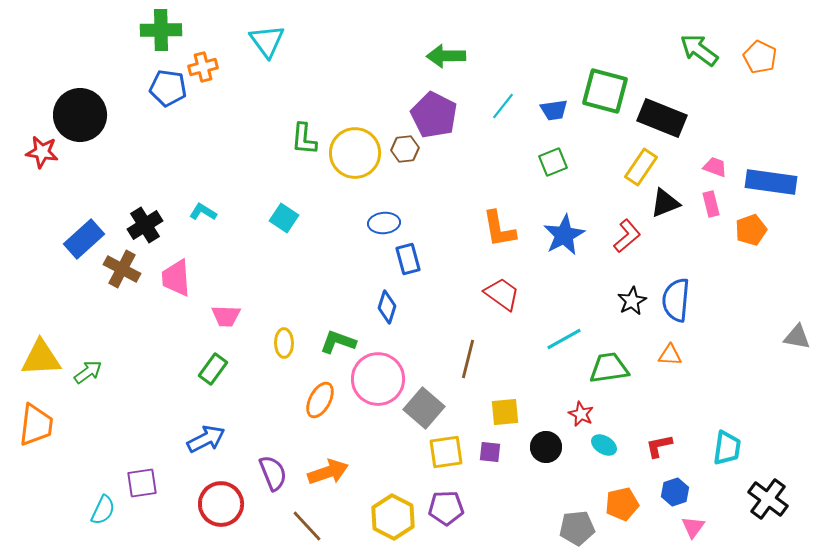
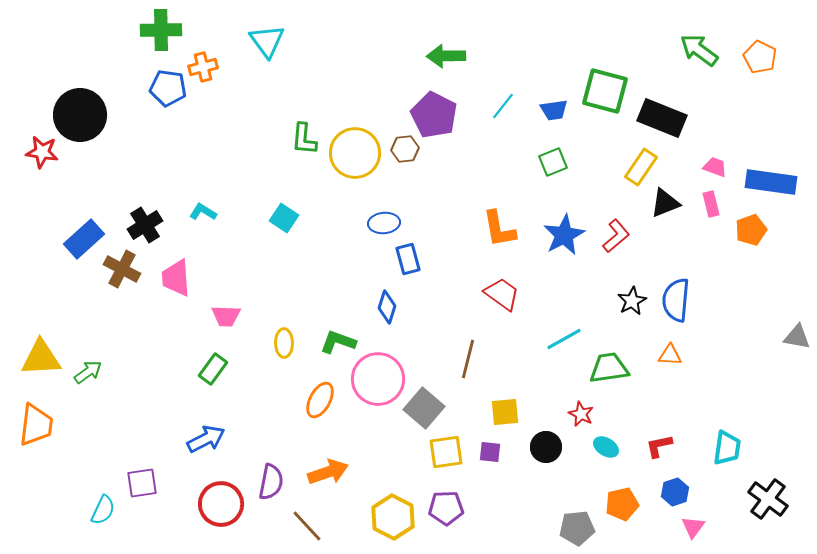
red L-shape at (627, 236): moved 11 px left
cyan ellipse at (604, 445): moved 2 px right, 2 px down
purple semicircle at (273, 473): moved 2 px left, 9 px down; rotated 33 degrees clockwise
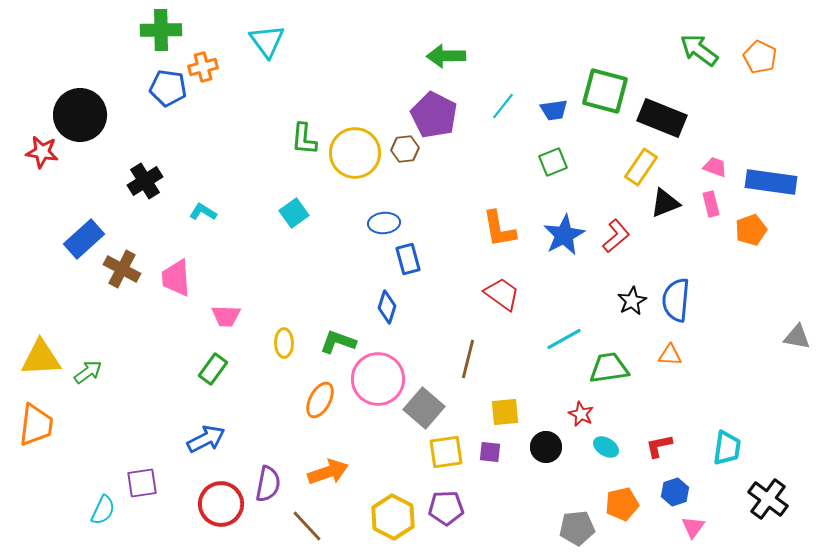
cyan square at (284, 218): moved 10 px right, 5 px up; rotated 20 degrees clockwise
black cross at (145, 225): moved 44 px up
purple semicircle at (271, 482): moved 3 px left, 2 px down
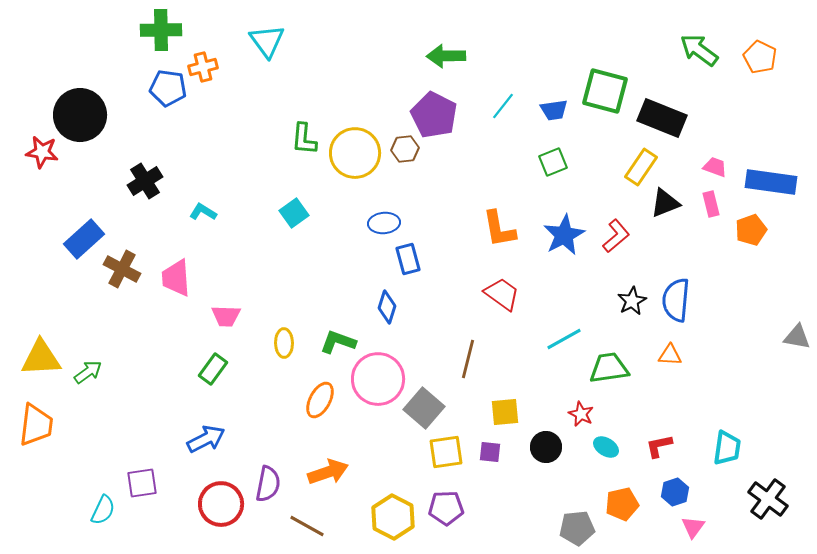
brown line at (307, 526): rotated 18 degrees counterclockwise
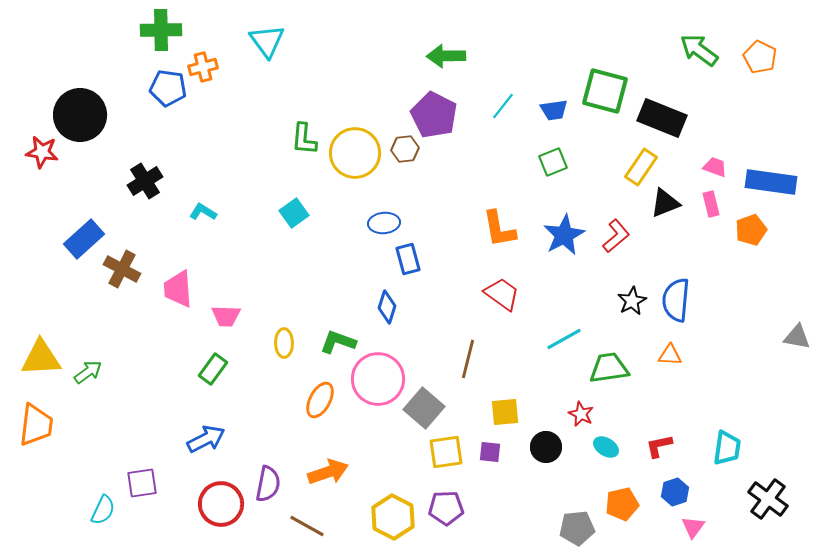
pink trapezoid at (176, 278): moved 2 px right, 11 px down
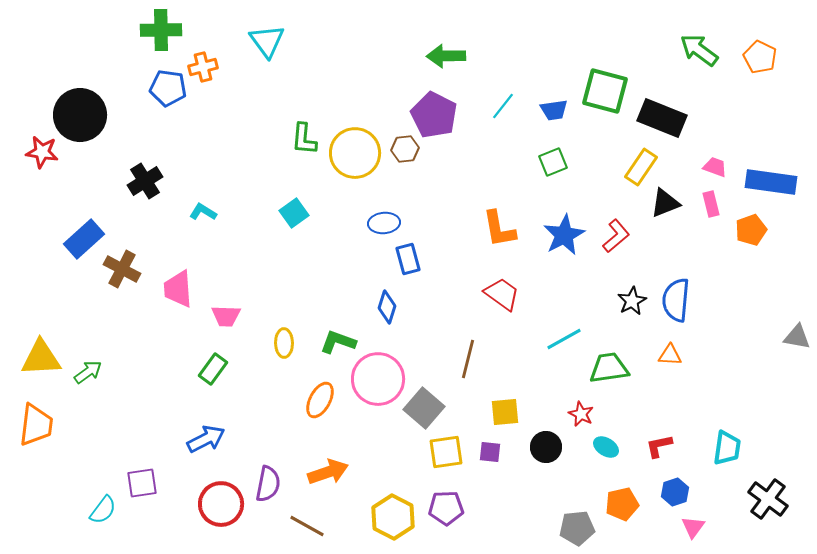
cyan semicircle at (103, 510): rotated 12 degrees clockwise
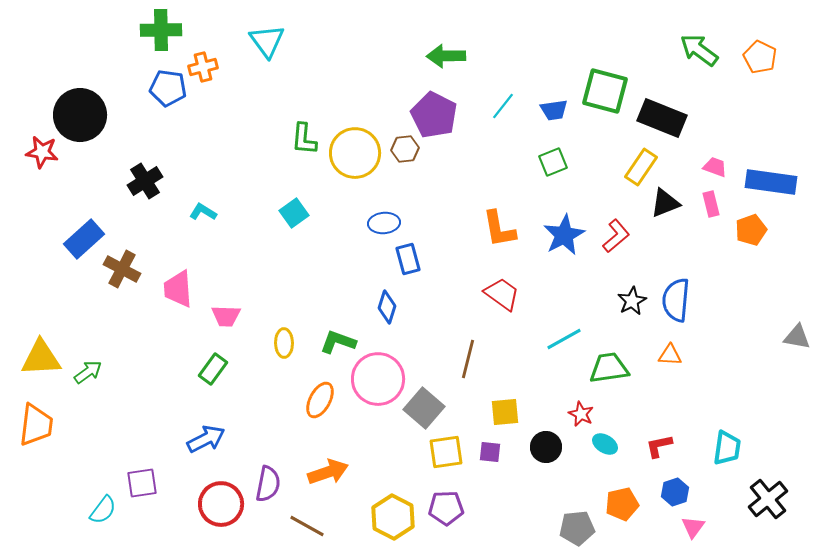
cyan ellipse at (606, 447): moved 1 px left, 3 px up
black cross at (768, 499): rotated 15 degrees clockwise
